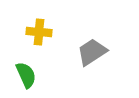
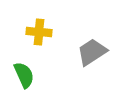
green semicircle: moved 2 px left
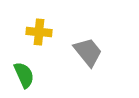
gray trapezoid: moved 4 px left; rotated 84 degrees clockwise
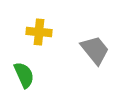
gray trapezoid: moved 7 px right, 2 px up
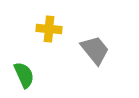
yellow cross: moved 10 px right, 3 px up
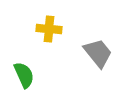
gray trapezoid: moved 3 px right, 3 px down
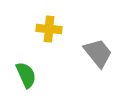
green semicircle: moved 2 px right
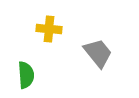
green semicircle: rotated 20 degrees clockwise
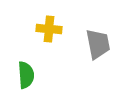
gray trapezoid: moved 9 px up; rotated 28 degrees clockwise
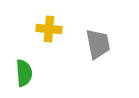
green semicircle: moved 2 px left, 2 px up
